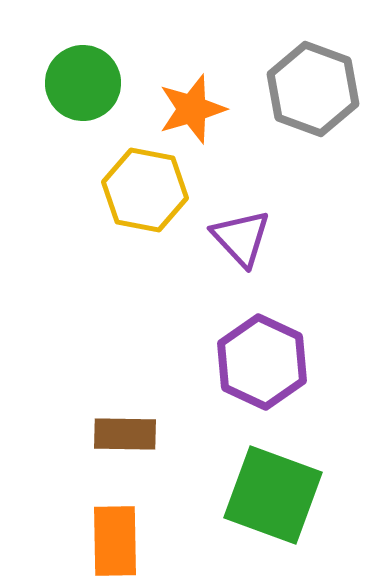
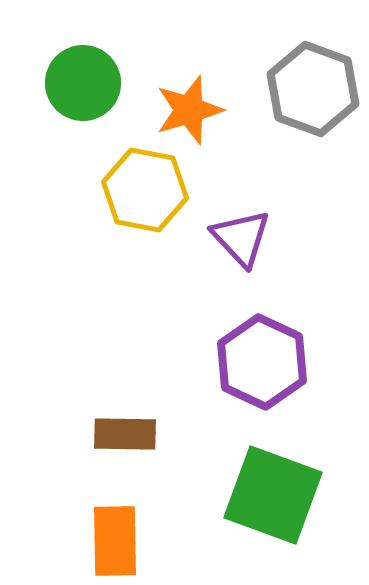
orange star: moved 3 px left, 1 px down
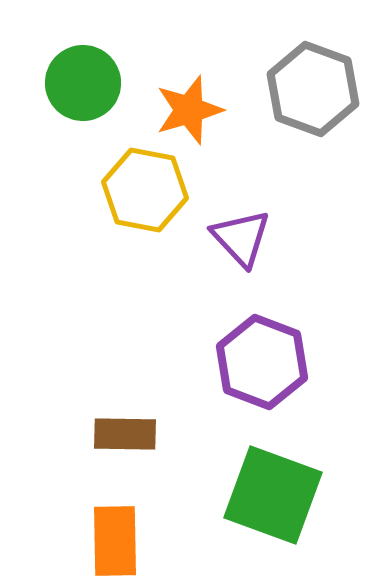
purple hexagon: rotated 4 degrees counterclockwise
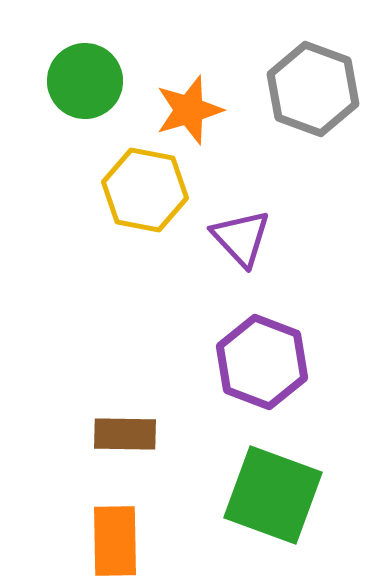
green circle: moved 2 px right, 2 px up
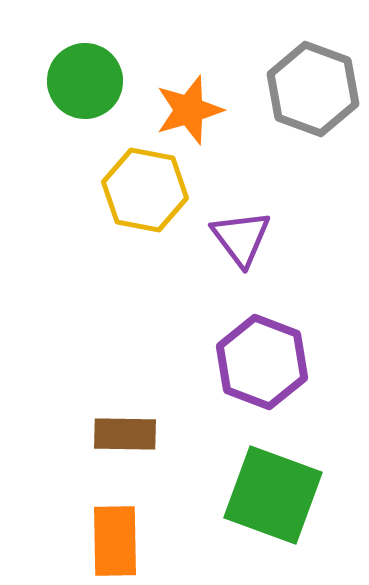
purple triangle: rotated 6 degrees clockwise
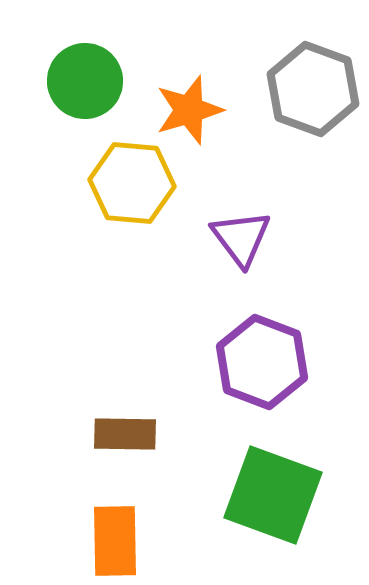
yellow hexagon: moved 13 px left, 7 px up; rotated 6 degrees counterclockwise
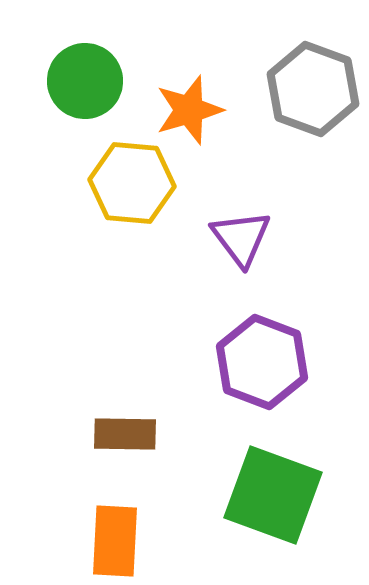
orange rectangle: rotated 4 degrees clockwise
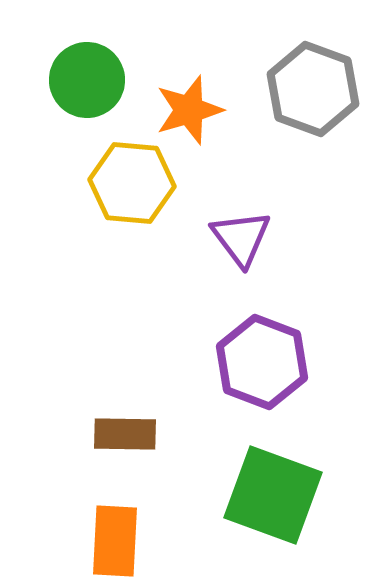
green circle: moved 2 px right, 1 px up
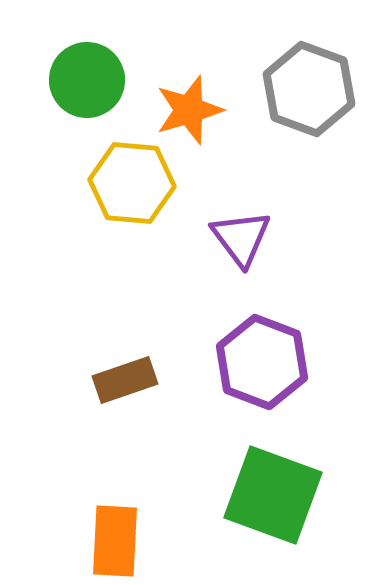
gray hexagon: moved 4 px left
brown rectangle: moved 54 px up; rotated 20 degrees counterclockwise
